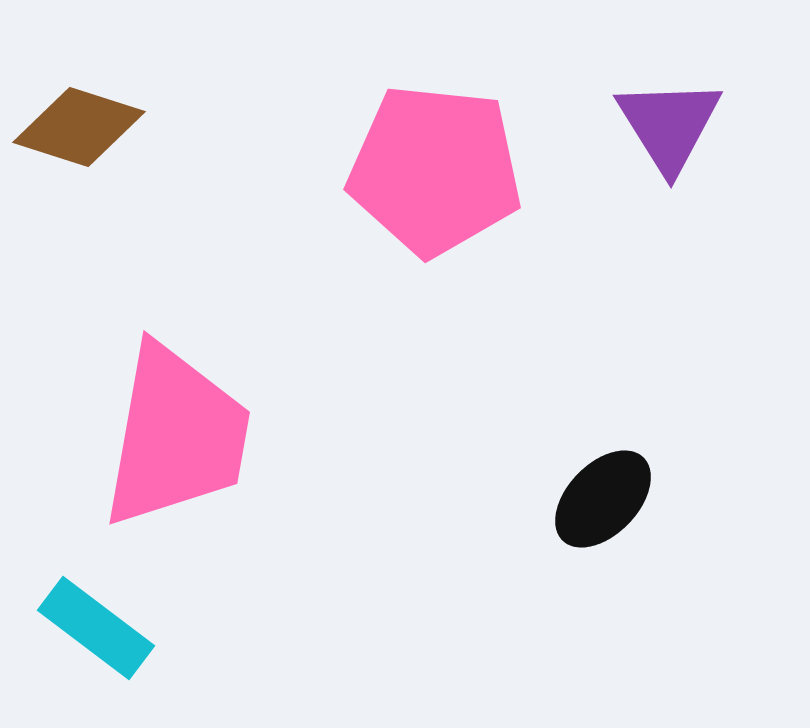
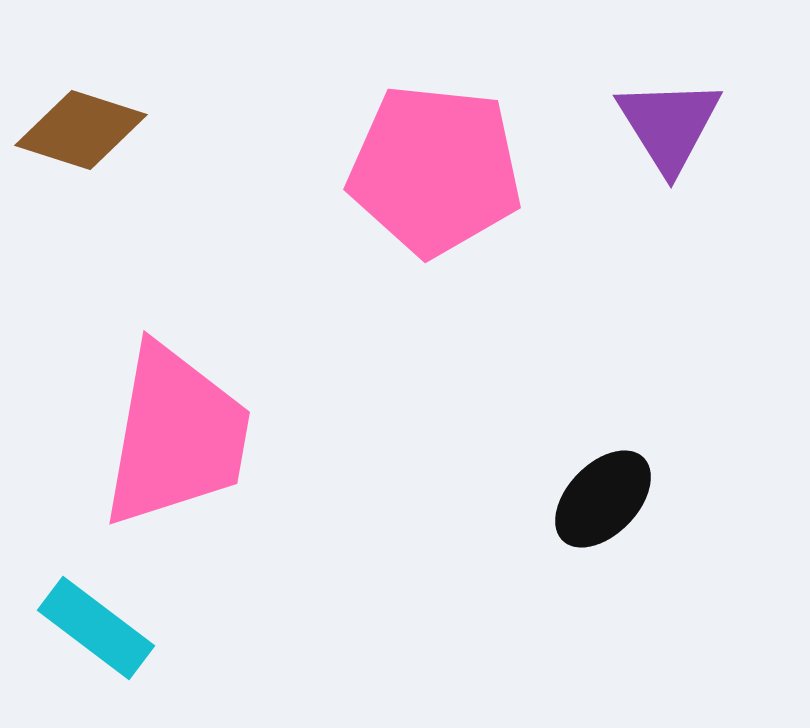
brown diamond: moved 2 px right, 3 px down
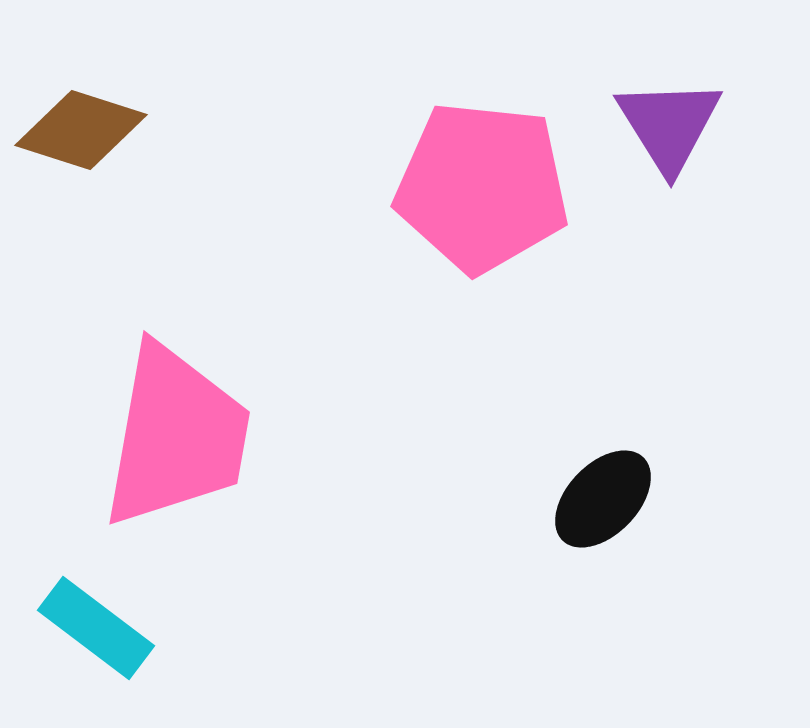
pink pentagon: moved 47 px right, 17 px down
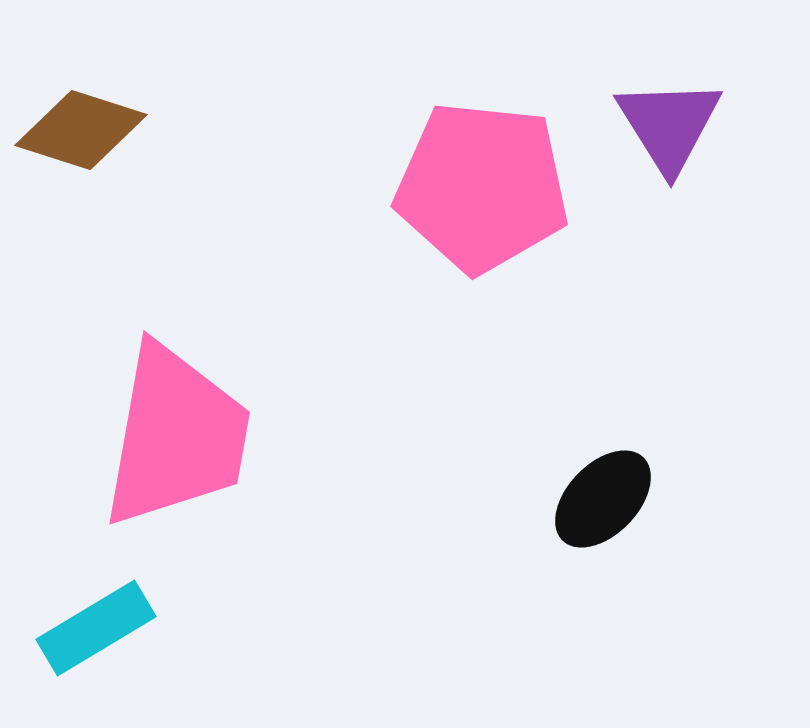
cyan rectangle: rotated 68 degrees counterclockwise
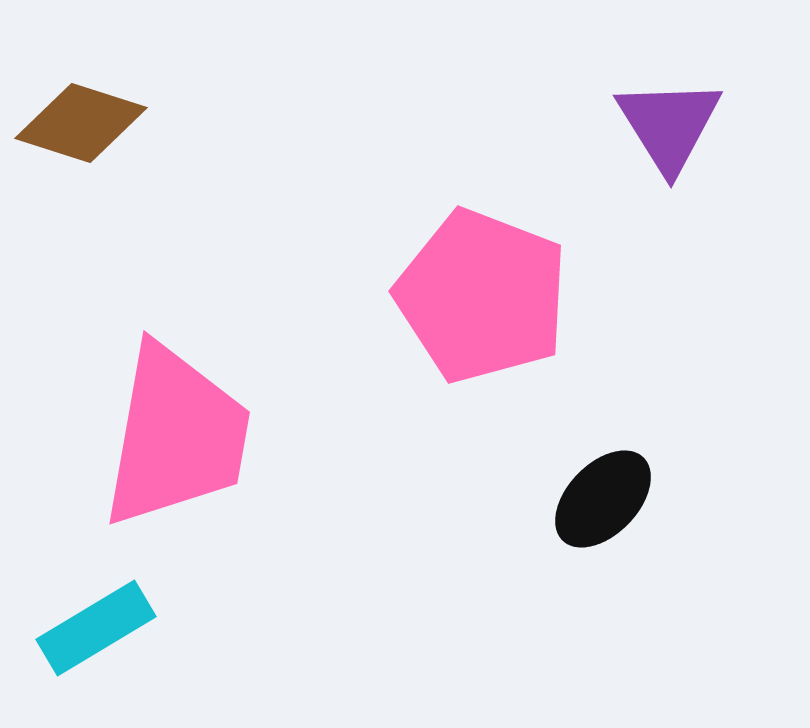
brown diamond: moved 7 px up
pink pentagon: moved 109 px down; rotated 15 degrees clockwise
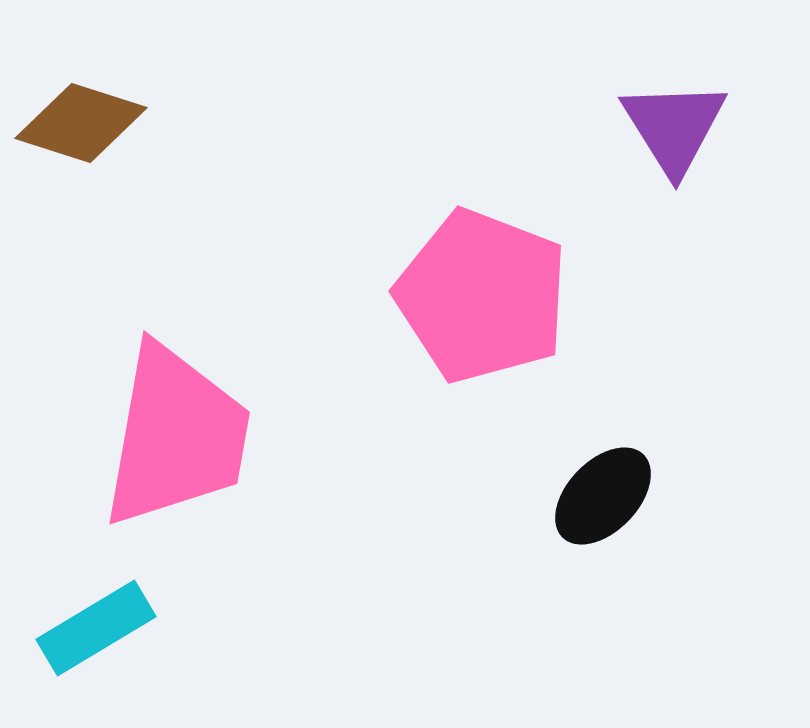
purple triangle: moved 5 px right, 2 px down
black ellipse: moved 3 px up
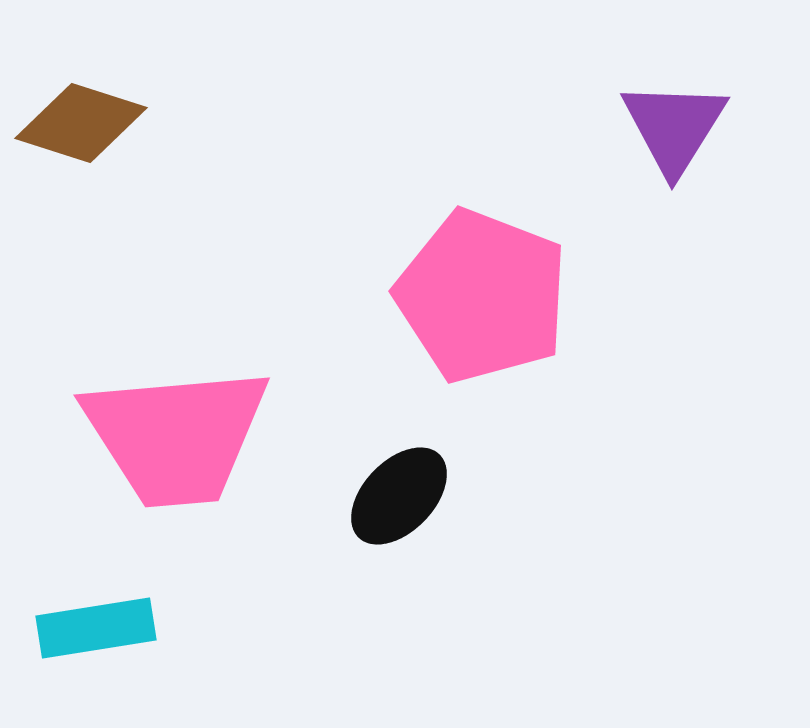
purple triangle: rotated 4 degrees clockwise
pink trapezoid: rotated 75 degrees clockwise
black ellipse: moved 204 px left
cyan rectangle: rotated 22 degrees clockwise
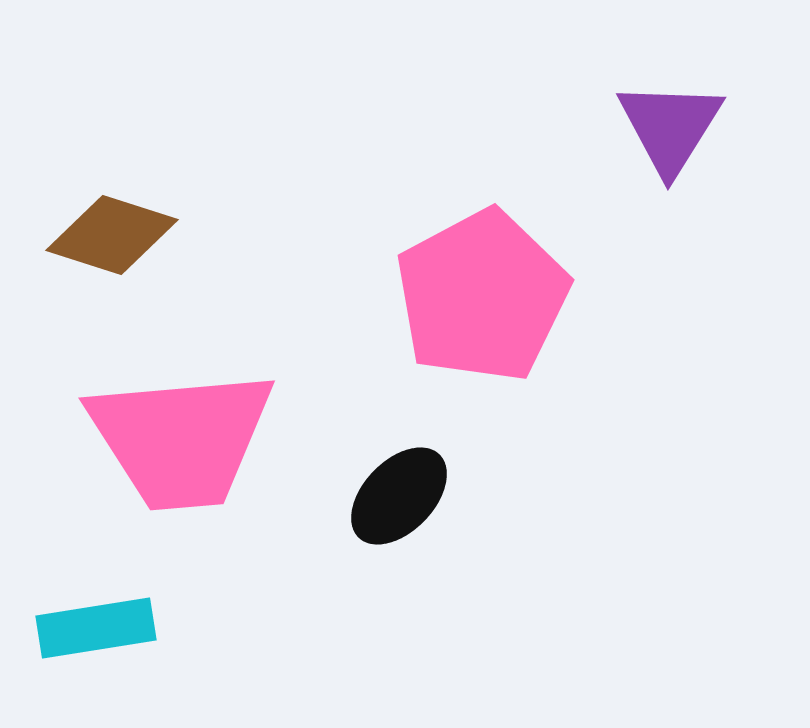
brown diamond: moved 31 px right, 112 px down
purple triangle: moved 4 px left
pink pentagon: rotated 23 degrees clockwise
pink trapezoid: moved 5 px right, 3 px down
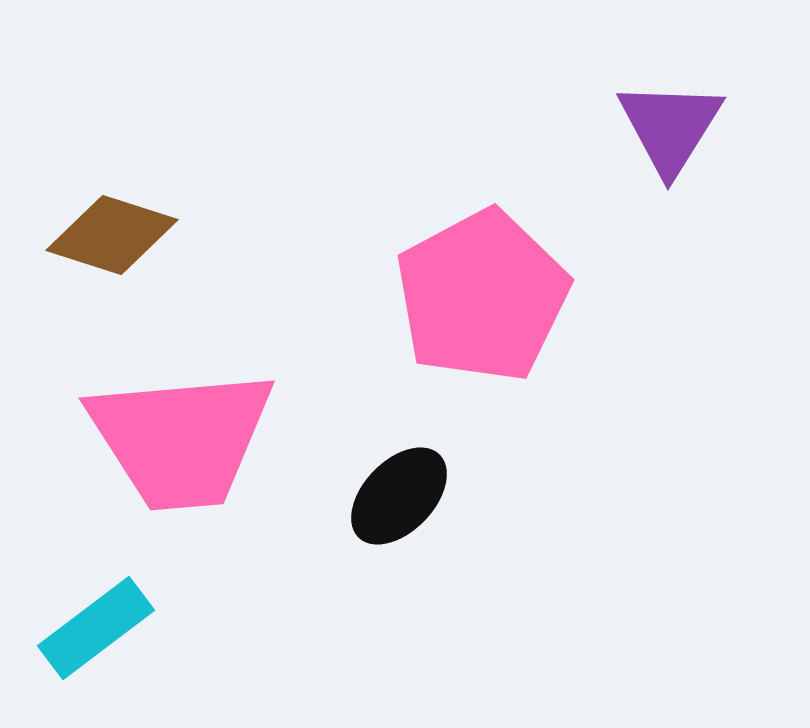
cyan rectangle: rotated 28 degrees counterclockwise
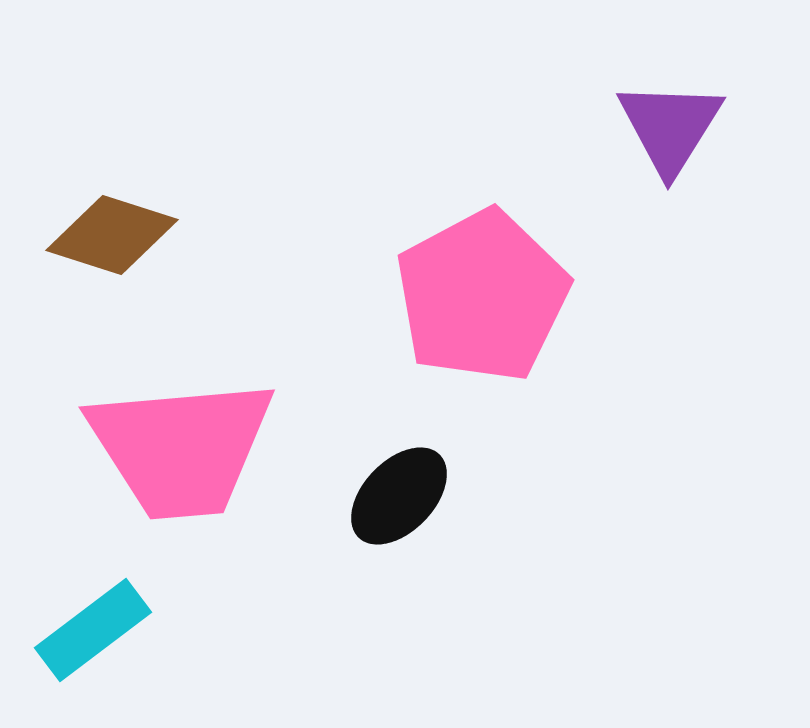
pink trapezoid: moved 9 px down
cyan rectangle: moved 3 px left, 2 px down
